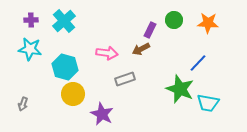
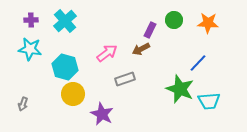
cyan cross: moved 1 px right
pink arrow: rotated 45 degrees counterclockwise
cyan trapezoid: moved 1 px right, 2 px up; rotated 15 degrees counterclockwise
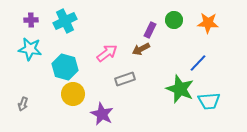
cyan cross: rotated 15 degrees clockwise
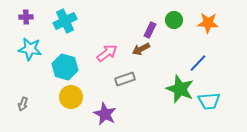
purple cross: moved 5 px left, 3 px up
yellow circle: moved 2 px left, 3 px down
purple star: moved 3 px right
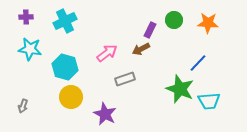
gray arrow: moved 2 px down
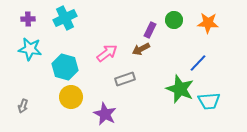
purple cross: moved 2 px right, 2 px down
cyan cross: moved 3 px up
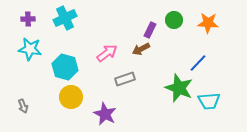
green star: moved 1 px left, 1 px up
gray arrow: rotated 40 degrees counterclockwise
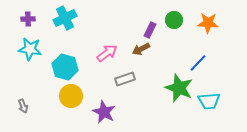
yellow circle: moved 1 px up
purple star: moved 1 px left, 2 px up
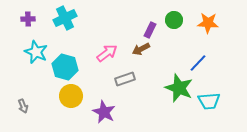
cyan star: moved 6 px right, 3 px down; rotated 15 degrees clockwise
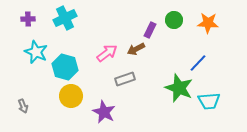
brown arrow: moved 5 px left
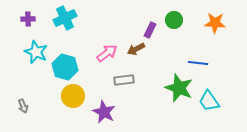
orange star: moved 7 px right
blue line: rotated 54 degrees clockwise
gray rectangle: moved 1 px left, 1 px down; rotated 12 degrees clockwise
yellow circle: moved 2 px right
cyan trapezoid: rotated 60 degrees clockwise
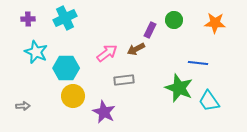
cyan hexagon: moved 1 px right, 1 px down; rotated 15 degrees counterclockwise
gray arrow: rotated 72 degrees counterclockwise
